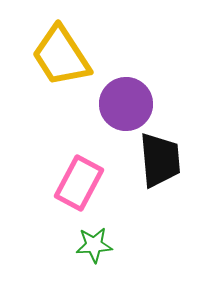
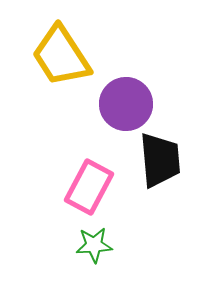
pink rectangle: moved 10 px right, 4 px down
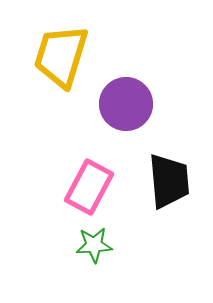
yellow trapezoid: rotated 50 degrees clockwise
black trapezoid: moved 9 px right, 21 px down
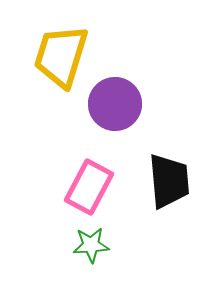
purple circle: moved 11 px left
green star: moved 3 px left
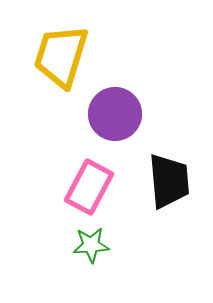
purple circle: moved 10 px down
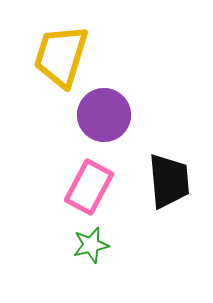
purple circle: moved 11 px left, 1 px down
green star: rotated 9 degrees counterclockwise
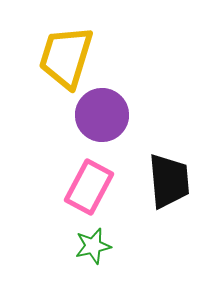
yellow trapezoid: moved 5 px right, 1 px down
purple circle: moved 2 px left
green star: moved 2 px right, 1 px down
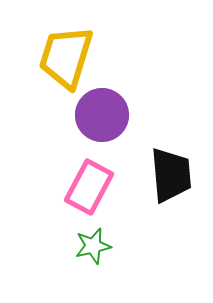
black trapezoid: moved 2 px right, 6 px up
